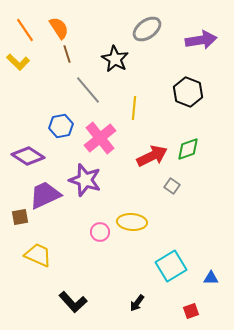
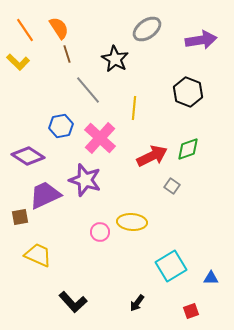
pink cross: rotated 8 degrees counterclockwise
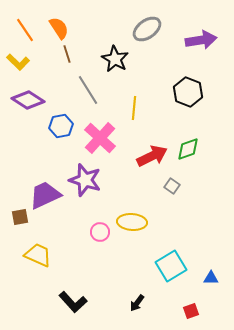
gray line: rotated 8 degrees clockwise
purple diamond: moved 56 px up
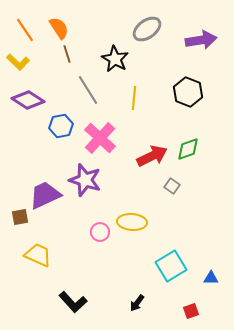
yellow line: moved 10 px up
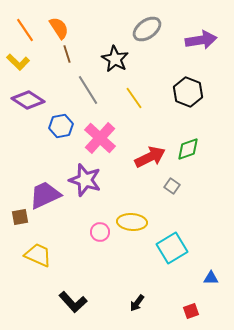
yellow line: rotated 40 degrees counterclockwise
red arrow: moved 2 px left, 1 px down
cyan square: moved 1 px right, 18 px up
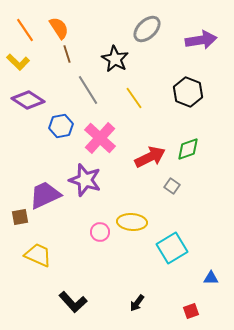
gray ellipse: rotated 8 degrees counterclockwise
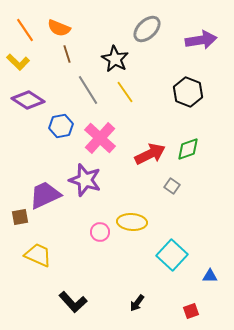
orange semicircle: rotated 145 degrees clockwise
yellow line: moved 9 px left, 6 px up
red arrow: moved 3 px up
cyan square: moved 7 px down; rotated 16 degrees counterclockwise
blue triangle: moved 1 px left, 2 px up
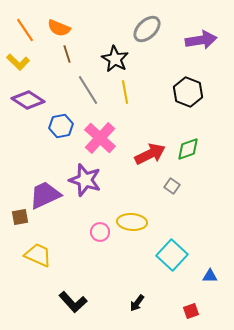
yellow line: rotated 25 degrees clockwise
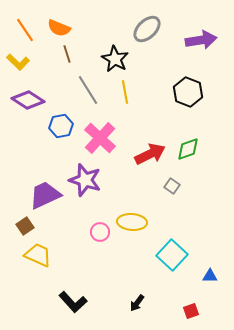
brown square: moved 5 px right, 9 px down; rotated 24 degrees counterclockwise
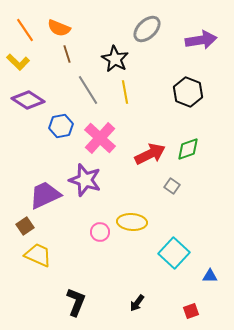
cyan square: moved 2 px right, 2 px up
black L-shape: moved 3 px right; rotated 116 degrees counterclockwise
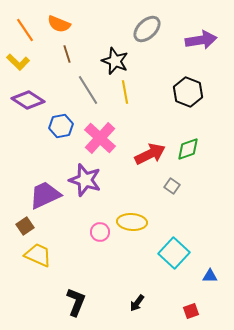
orange semicircle: moved 4 px up
black star: moved 2 px down; rotated 8 degrees counterclockwise
